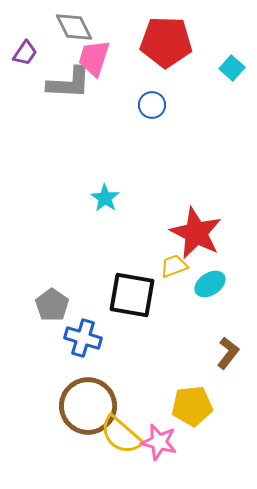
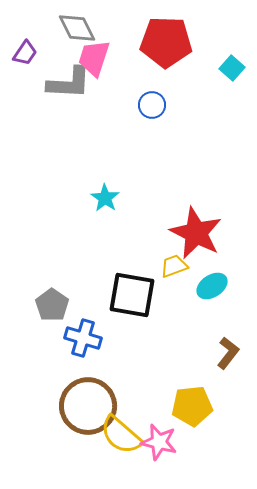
gray diamond: moved 3 px right, 1 px down
cyan ellipse: moved 2 px right, 2 px down
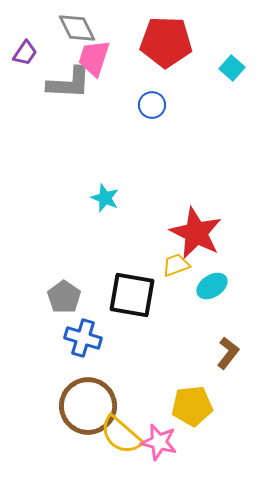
cyan star: rotated 12 degrees counterclockwise
yellow trapezoid: moved 2 px right, 1 px up
gray pentagon: moved 12 px right, 8 px up
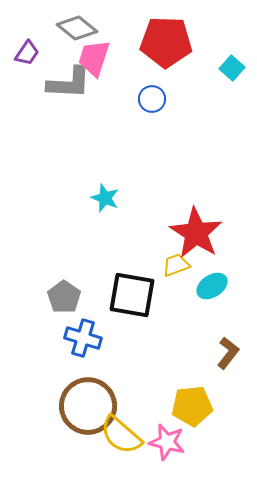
gray diamond: rotated 24 degrees counterclockwise
purple trapezoid: moved 2 px right
blue circle: moved 6 px up
red star: rotated 6 degrees clockwise
pink star: moved 8 px right
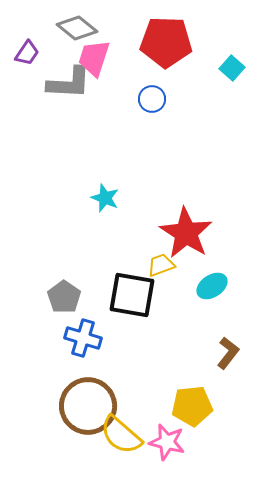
red star: moved 10 px left
yellow trapezoid: moved 15 px left
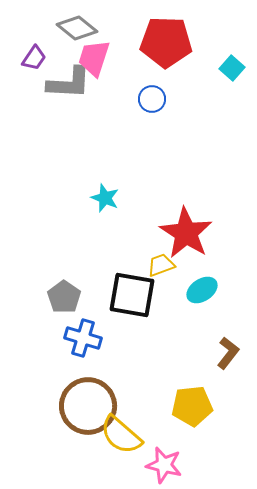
purple trapezoid: moved 7 px right, 5 px down
cyan ellipse: moved 10 px left, 4 px down
pink star: moved 3 px left, 23 px down
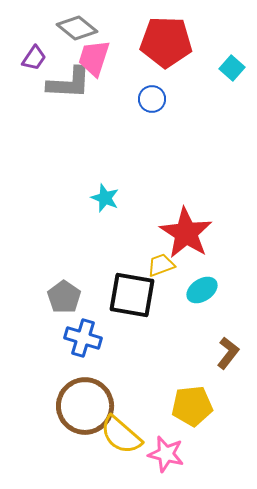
brown circle: moved 3 px left
pink star: moved 2 px right, 11 px up
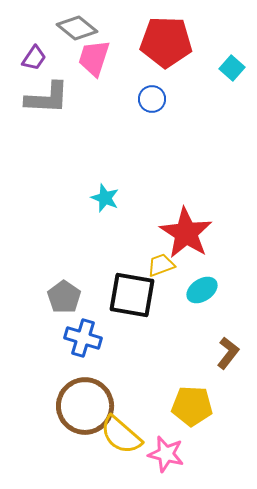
gray L-shape: moved 22 px left, 15 px down
yellow pentagon: rotated 9 degrees clockwise
